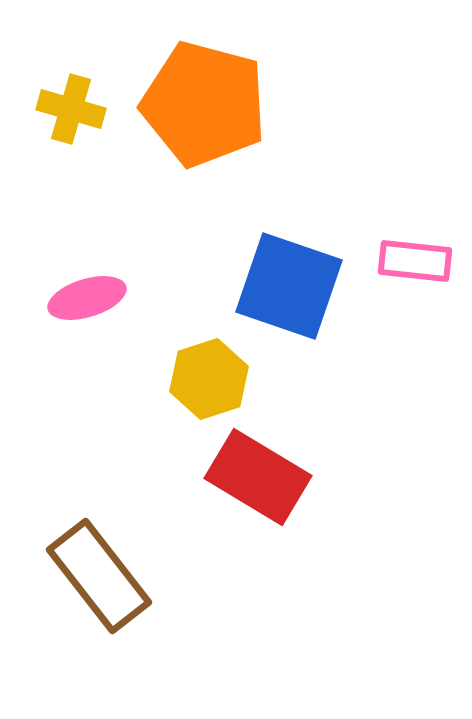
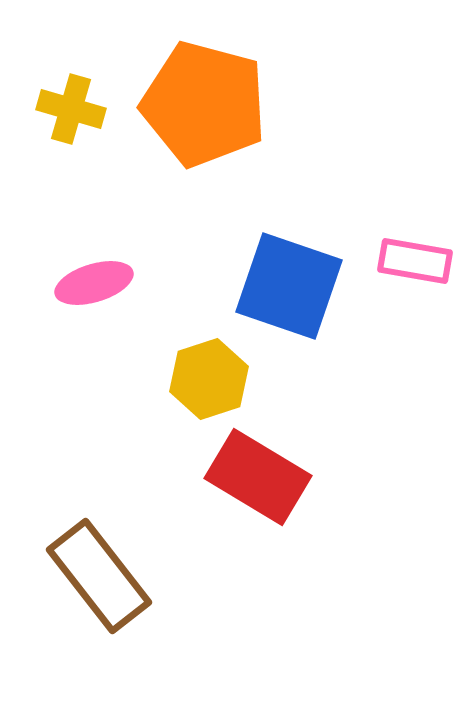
pink rectangle: rotated 4 degrees clockwise
pink ellipse: moved 7 px right, 15 px up
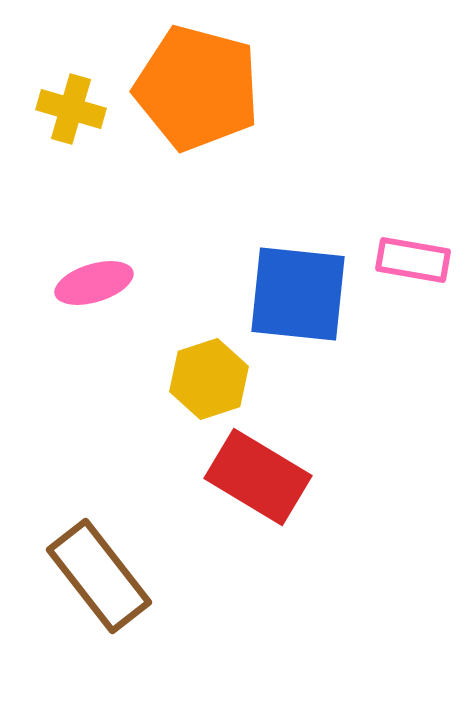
orange pentagon: moved 7 px left, 16 px up
pink rectangle: moved 2 px left, 1 px up
blue square: moved 9 px right, 8 px down; rotated 13 degrees counterclockwise
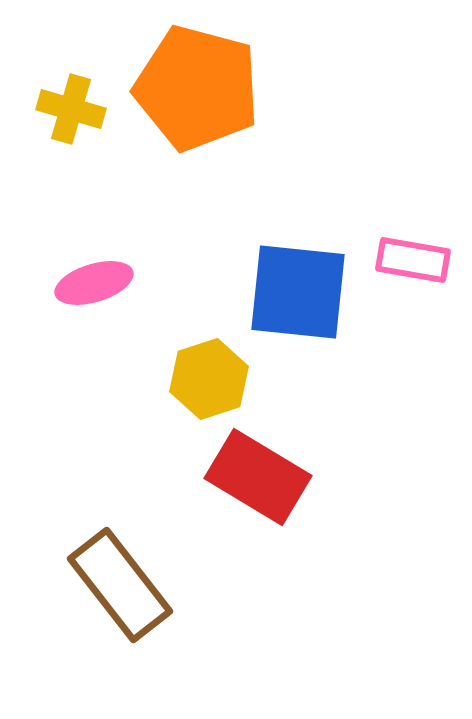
blue square: moved 2 px up
brown rectangle: moved 21 px right, 9 px down
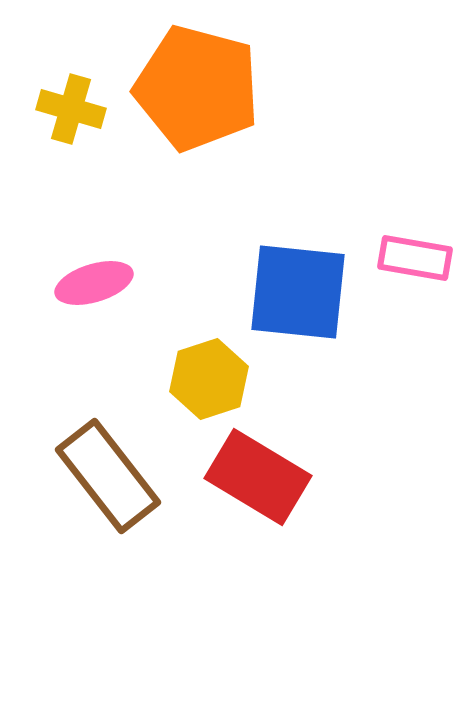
pink rectangle: moved 2 px right, 2 px up
brown rectangle: moved 12 px left, 109 px up
